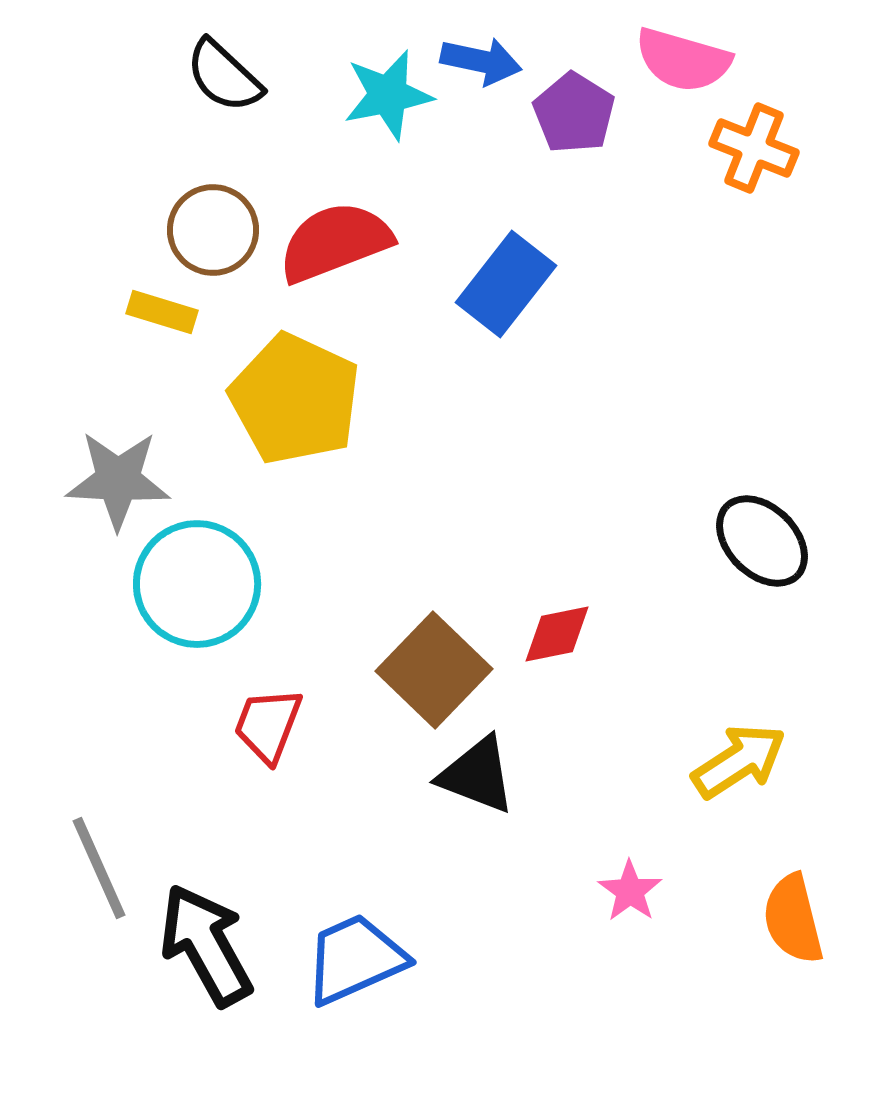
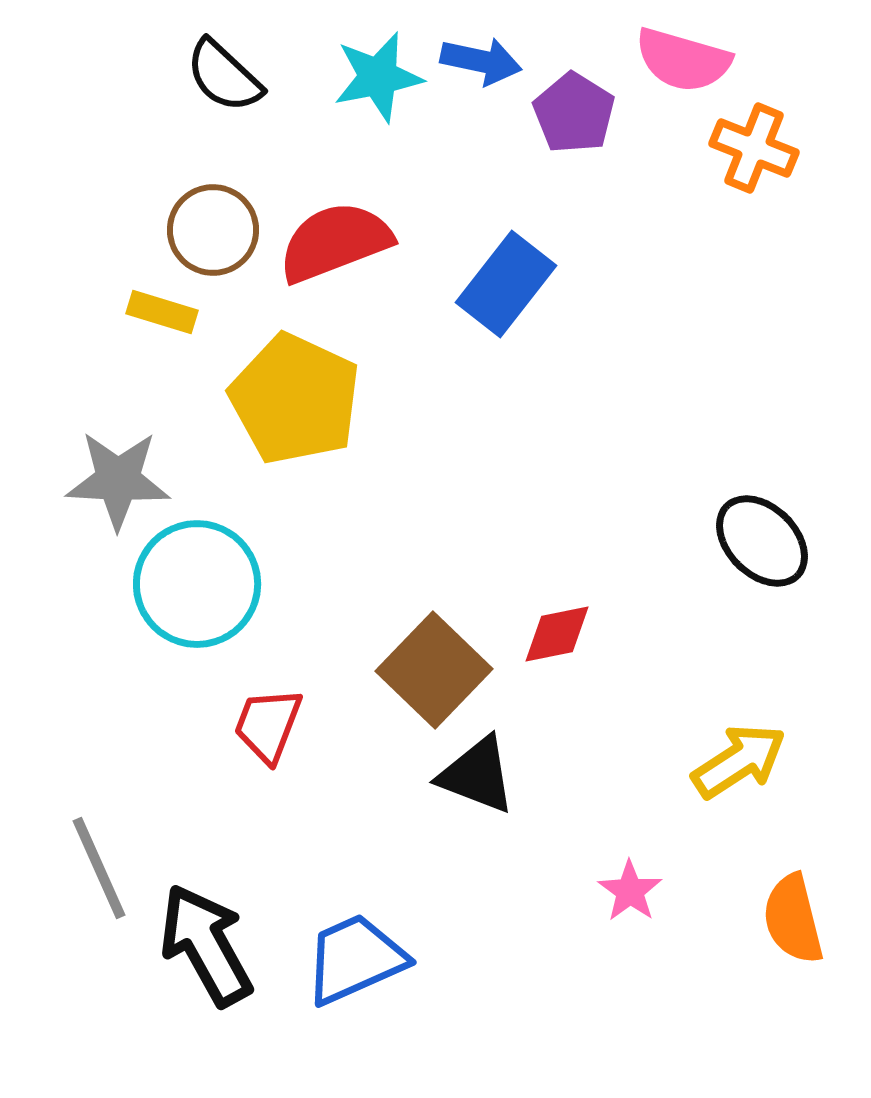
cyan star: moved 10 px left, 18 px up
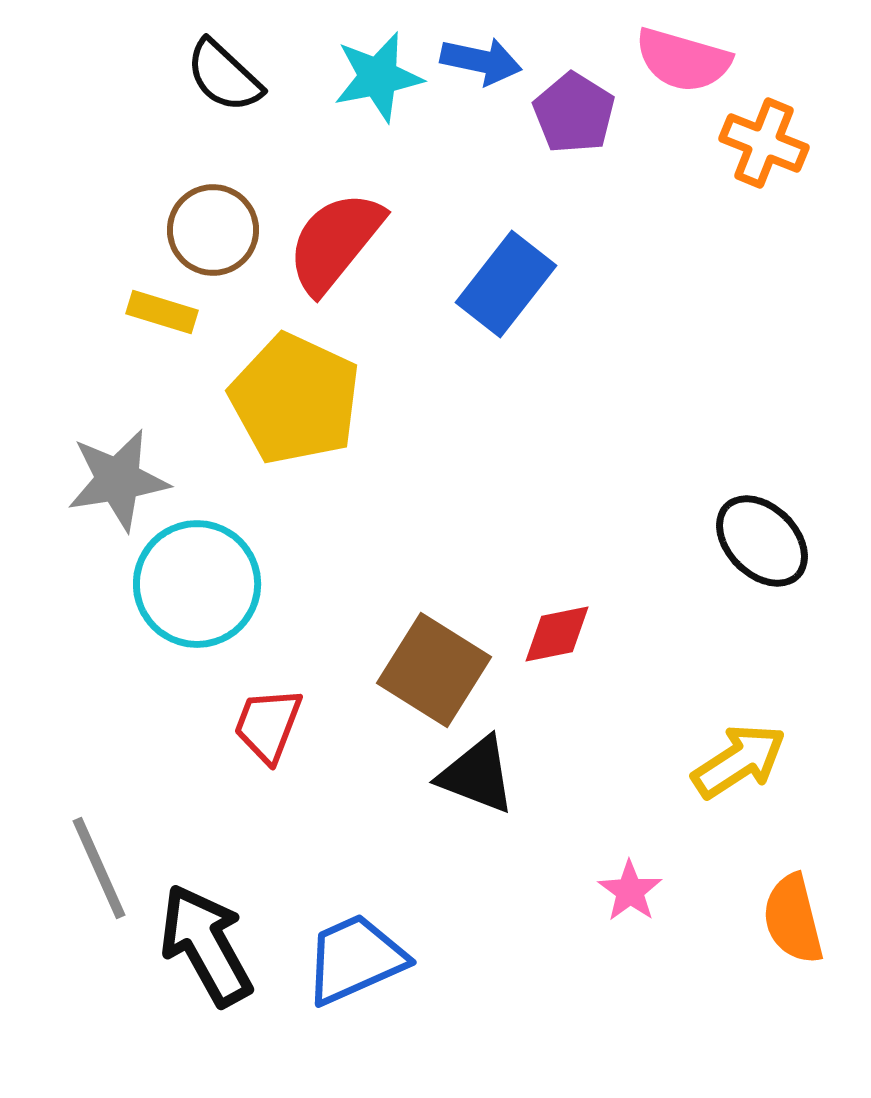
orange cross: moved 10 px right, 5 px up
red semicircle: rotated 30 degrees counterclockwise
gray star: rotated 12 degrees counterclockwise
brown square: rotated 12 degrees counterclockwise
